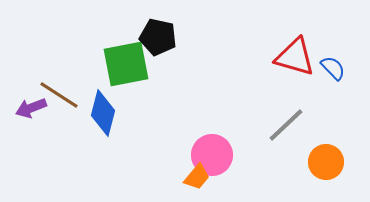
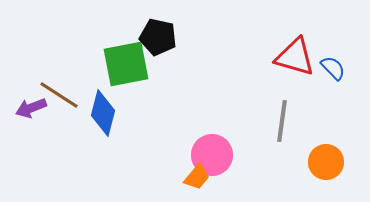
gray line: moved 4 px left, 4 px up; rotated 39 degrees counterclockwise
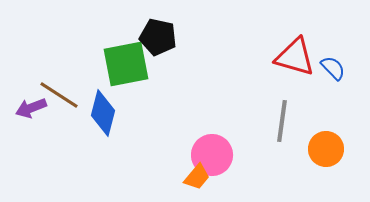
orange circle: moved 13 px up
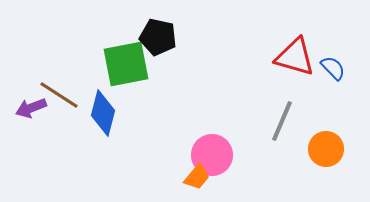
gray line: rotated 15 degrees clockwise
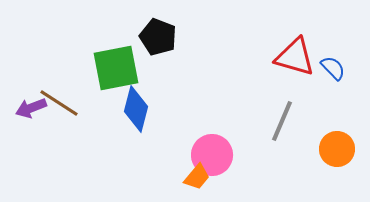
black pentagon: rotated 9 degrees clockwise
green square: moved 10 px left, 4 px down
brown line: moved 8 px down
blue diamond: moved 33 px right, 4 px up
orange circle: moved 11 px right
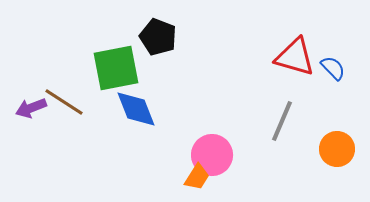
brown line: moved 5 px right, 1 px up
blue diamond: rotated 36 degrees counterclockwise
orange trapezoid: rotated 8 degrees counterclockwise
